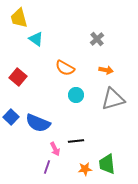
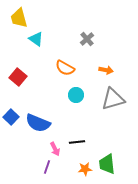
gray cross: moved 10 px left
black line: moved 1 px right, 1 px down
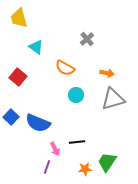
cyan triangle: moved 8 px down
orange arrow: moved 1 px right, 3 px down
green trapezoid: moved 2 px up; rotated 40 degrees clockwise
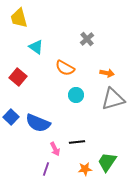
purple line: moved 1 px left, 2 px down
